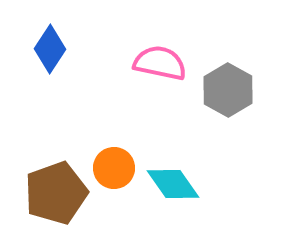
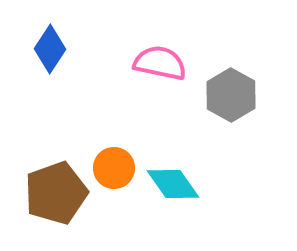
gray hexagon: moved 3 px right, 5 px down
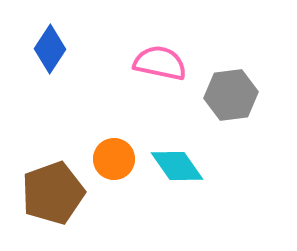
gray hexagon: rotated 24 degrees clockwise
orange circle: moved 9 px up
cyan diamond: moved 4 px right, 18 px up
brown pentagon: moved 3 px left
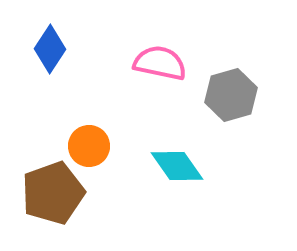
gray hexagon: rotated 9 degrees counterclockwise
orange circle: moved 25 px left, 13 px up
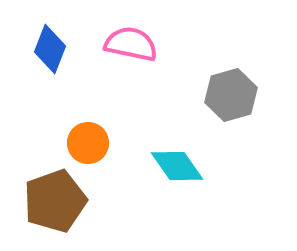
blue diamond: rotated 12 degrees counterclockwise
pink semicircle: moved 29 px left, 19 px up
orange circle: moved 1 px left, 3 px up
brown pentagon: moved 2 px right, 8 px down
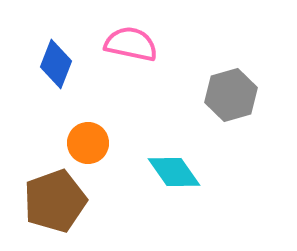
blue diamond: moved 6 px right, 15 px down
cyan diamond: moved 3 px left, 6 px down
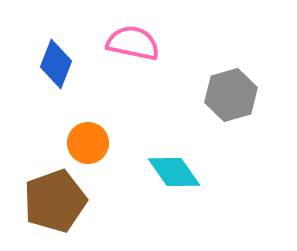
pink semicircle: moved 2 px right, 1 px up
